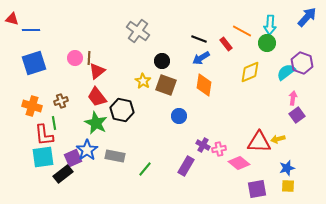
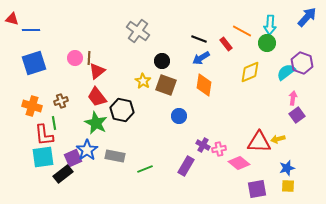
green line at (145, 169): rotated 28 degrees clockwise
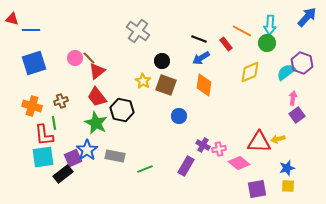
brown line at (89, 58): rotated 48 degrees counterclockwise
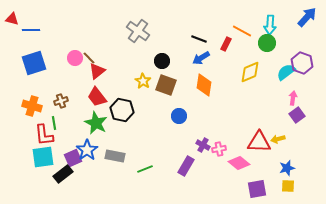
red rectangle at (226, 44): rotated 64 degrees clockwise
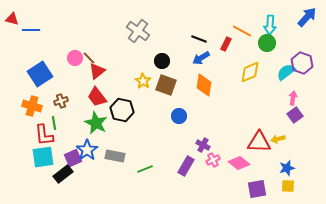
blue square at (34, 63): moved 6 px right, 11 px down; rotated 15 degrees counterclockwise
purple square at (297, 115): moved 2 px left
pink cross at (219, 149): moved 6 px left, 11 px down; rotated 16 degrees counterclockwise
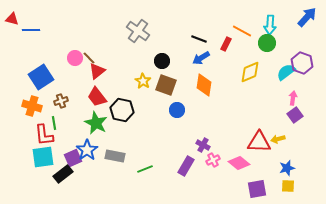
blue square at (40, 74): moved 1 px right, 3 px down
blue circle at (179, 116): moved 2 px left, 6 px up
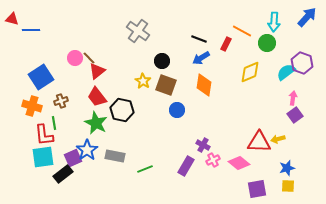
cyan arrow at (270, 25): moved 4 px right, 3 px up
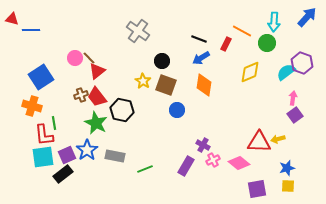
brown cross at (61, 101): moved 20 px right, 6 px up
purple square at (73, 158): moved 6 px left, 3 px up
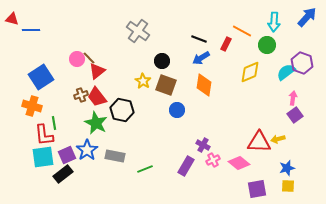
green circle at (267, 43): moved 2 px down
pink circle at (75, 58): moved 2 px right, 1 px down
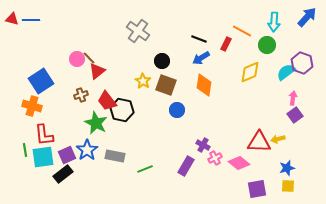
blue line at (31, 30): moved 10 px up
blue square at (41, 77): moved 4 px down
red trapezoid at (97, 97): moved 10 px right, 4 px down
green line at (54, 123): moved 29 px left, 27 px down
pink cross at (213, 160): moved 2 px right, 2 px up
